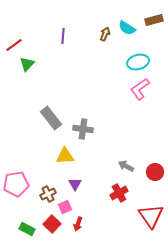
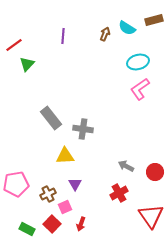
red arrow: moved 3 px right
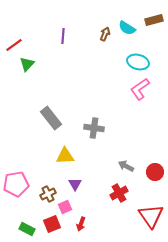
cyan ellipse: rotated 30 degrees clockwise
gray cross: moved 11 px right, 1 px up
red square: rotated 24 degrees clockwise
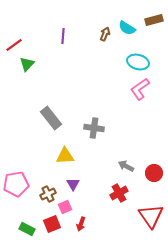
red circle: moved 1 px left, 1 px down
purple triangle: moved 2 px left
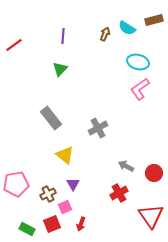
green triangle: moved 33 px right, 5 px down
gray cross: moved 4 px right; rotated 36 degrees counterclockwise
yellow triangle: moved 1 px up; rotated 42 degrees clockwise
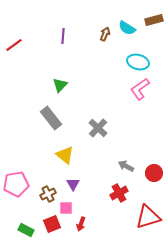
green triangle: moved 16 px down
gray cross: rotated 18 degrees counterclockwise
pink square: moved 1 px right, 1 px down; rotated 24 degrees clockwise
red triangle: moved 3 px left, 1 px down; rotated 48 degrees clockwise
green rectangle: moved 1 px left, 1 px down
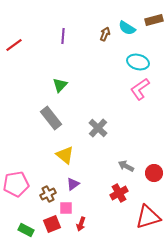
purple triangle: rotated 24 degrees clockwise
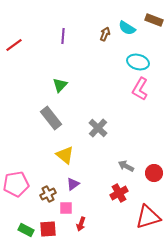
brown rectangle: rotated 36 degrees clockwise
pink L-shape: rotated 25 degrees counterclockwise
red square: moved 4 px left, 5 px down; rotated 18 degrees clockwise
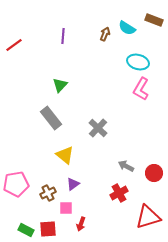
pink L-shape: moved 1 px right
brown cross: moved 1 px up
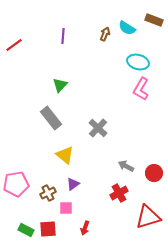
red arrow: moved 4 px right, 4 px down
